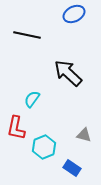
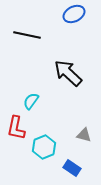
cyan semicircle: moved 1 px left, 2 px down
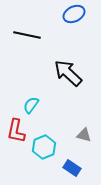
cyan semicircle: moved 4 px down
red L-shape: moved 3 px down
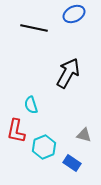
black line: moved 7 px right, 7 px up
black arrow: rotated 76 degrees clockwise
cyan semicircle: rotated 54 degrees counterclockwise
blue rectangle: moved 5 px up
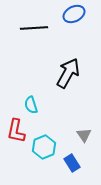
black line: rotated 16 degrees counterclockwise
gray triangle: rotated 42 degrees clockwise
blue rectangle: rotated 24 degrees clockwise
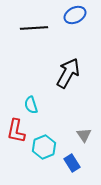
blue ellipse: moved 1 px right, 1 px down
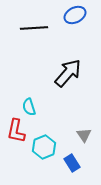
black arrow: rotated 12 degrees clockwise
cyan semicircle: moved 2 px left, 2 px down
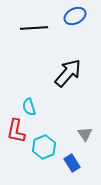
blue ellipse: moved 1 px down
gray triangle: moved 1 px right, 1 px up
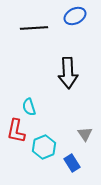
black arrow: rotated 136 degrees clockwise
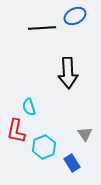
black line: moved 8 px right
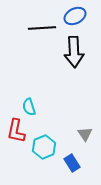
black arrow: moved 6 px right, 21 px up
